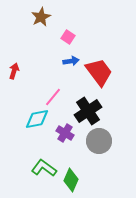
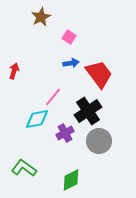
pink square: moved 1 px right
blue arrow: moved 2 px down
red trapezoid: moved 2 px down
purple cross: rotated 30 degrees clockwise
green L-shape: moved 20 px left
green diamond: rotated 40 degrees clockwise
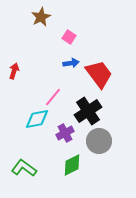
green diamond: moved 1 px right, 15 px up
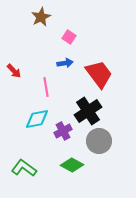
blue arrow: moved 6 px left
red arrow: rotated 119 degrees clockwise
pink line: moved 7 px left, 10 px up; rotated 48 degrees counterclockwise
purple cross: moved 2 px left, 2 px up
green diamond: rotated 55 degrees clockwise
